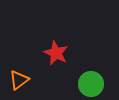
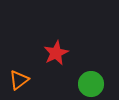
red star: rotated 20 degrees clockwise
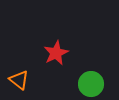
orange triangle: rotated 45 degrees counterclockwise
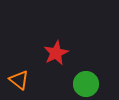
green circle: moved 5 px left
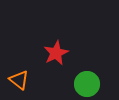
green circle: moved 1 px right
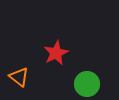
orange triangle: moved 3 px up
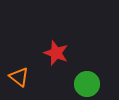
red star: rotated 25 degrees counterclockwise
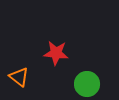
red star: rotated 15 degrees counterclockwise
